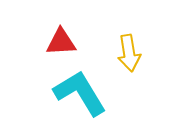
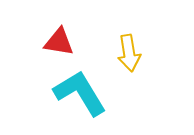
red triangle: moved 2 px left; rotated 12 degrees clockwise
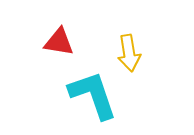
cyan L-shape: moved 13 px right, 2 px down; rotated 12 degrees clockwise
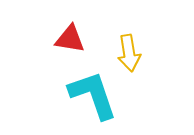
red triangle: moved 11 px right, 3 px up
